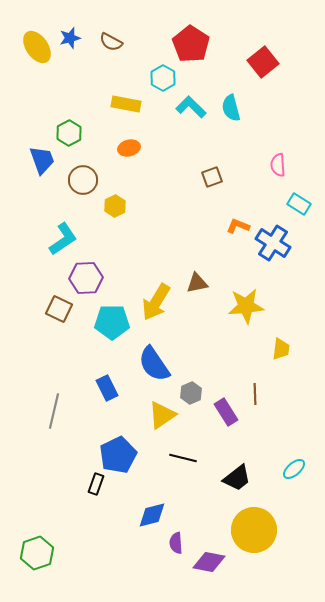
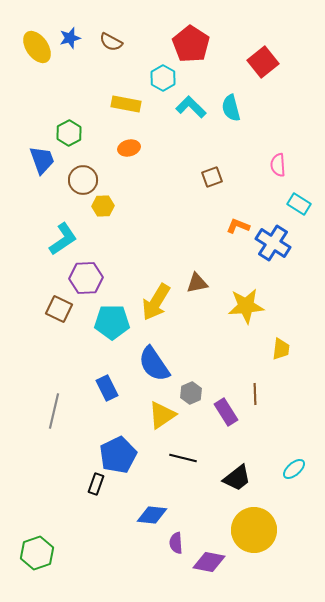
yellow hexagon at (115, 206): moved 12 px left; rotated 25 degrees clockwise
blue diamond at (152, 515): rotated 20 degrees clockwise
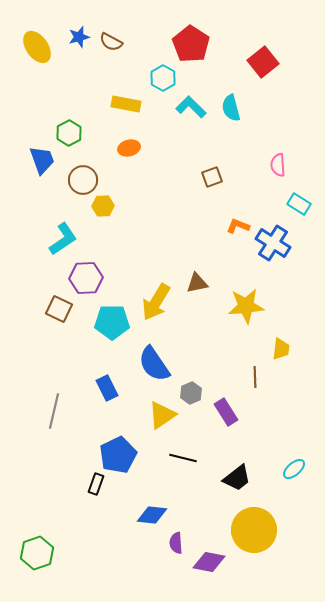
blue star at (70, 38): moved 9 px right, 1 px up
brown line at (255, 394): moved 17 px up
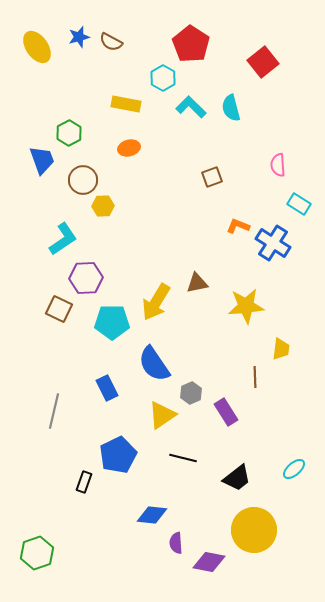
black rectangle at (96, 484): moved 12 px left, 2 px up
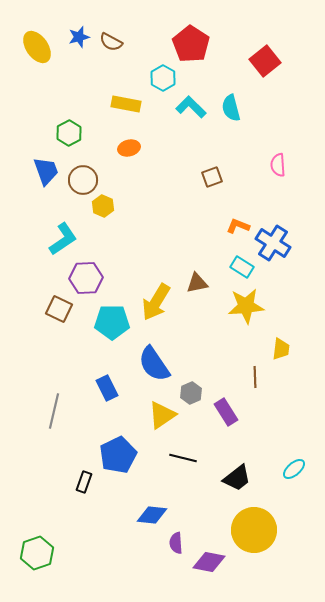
red square at (263, 62): moved 2 px right, 1 px up
blue trapezoid at (42, 160): moved 4 px right, 11 px down
cyan rectangle at (299, 204): moved 57 px left, 63 px down
yellow hexagon at (103, 206): rotated 25 degrees clockwise
